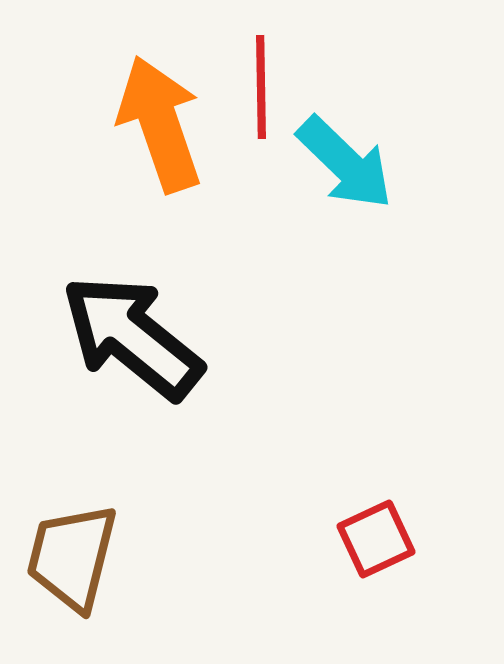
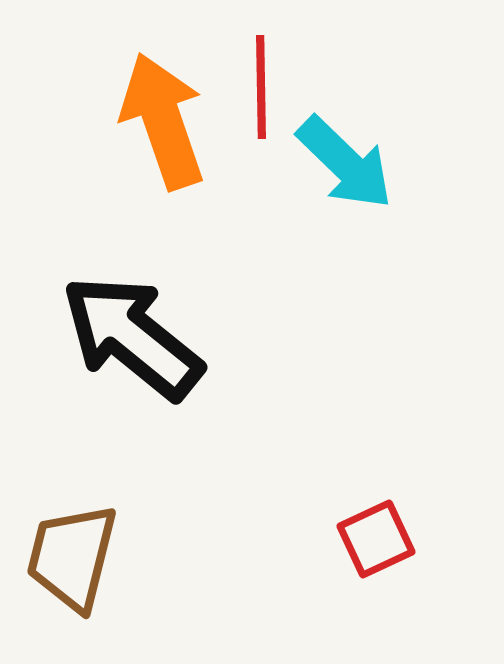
orange arrow: moved 3 px right, 3 px up
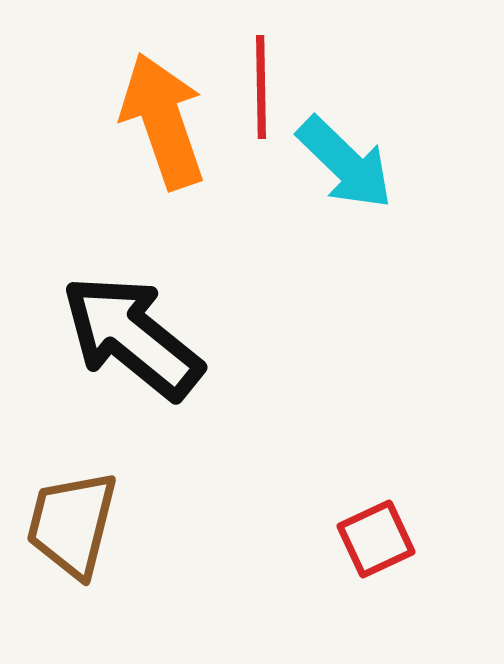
brown trapezoid: moved 33 px up
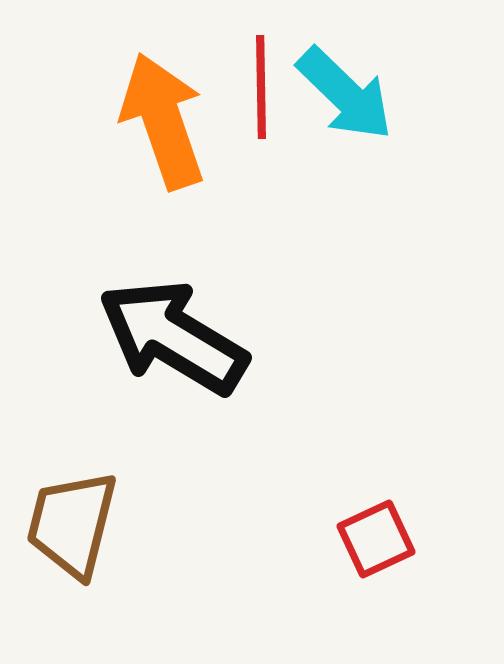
cyan arrow: moved 69 px up
black arrow: moved 41 px right; rotated 8 degrees counterclockwise
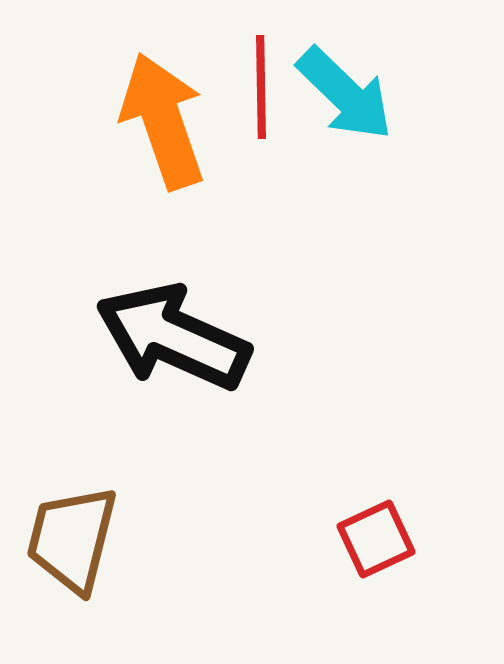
black arrow: rotated 7 degrees counterclockwise
brown trapezoid: moved 15 px down
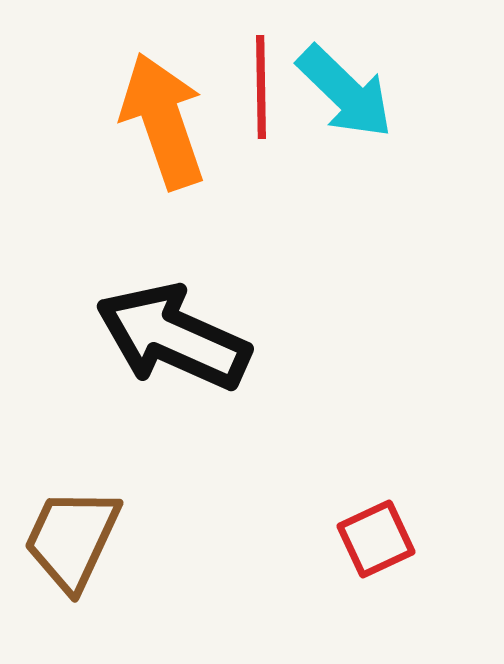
cyan arrow: moved 2 px up
brown trapezoid: rotated 11 degrees clockwise
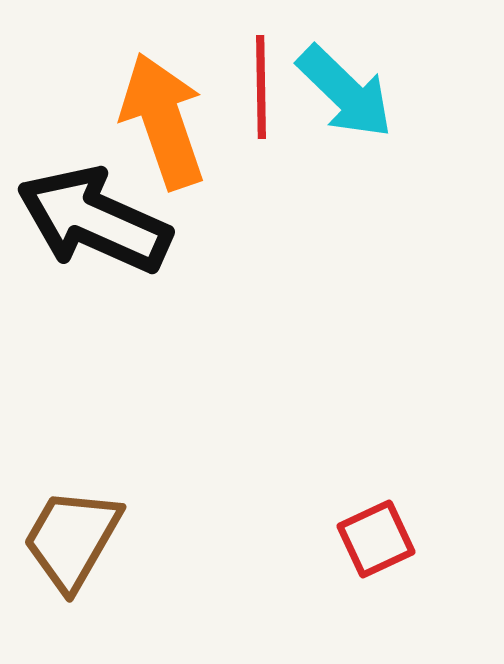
black arrow: moved 79 px left, 117 px up
brown trapezoid: rotated 5 degrees clockwise
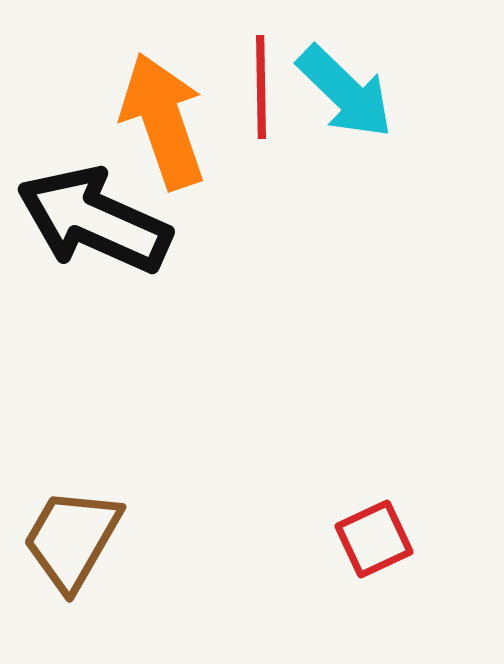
red square: moved 2 px left
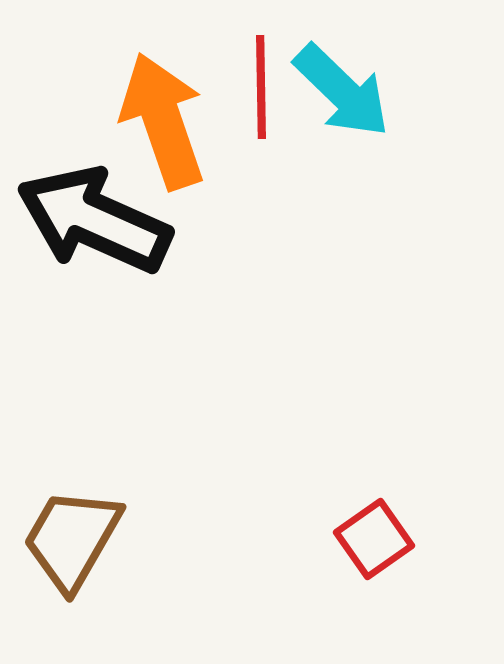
cyan arrow: moved 3 px left, 1 px up
red square: rotated 10 degrees counterclockwise
